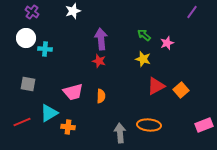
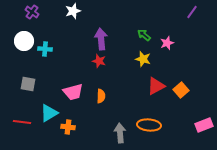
white circle: moved 2 px left, 3 px down
red line: rotated 30 degrees clockwise
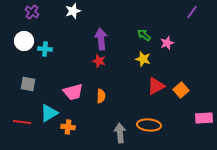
pink rectangle: moved 7 px up; rotated 18 degrees clockwise
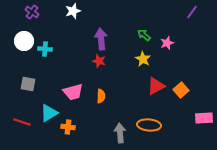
yellow star: rotated 14 degrees clockwise
red line: rotated 12 degrees clockwise
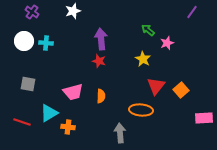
green arrow: moved 4 px right, 5 px up
cyan cross: moved 1 px right, 6 px up
red triangle: rotated 24 degrees counterclockwise
orange ellipse: moved 8 px left, 15 px up
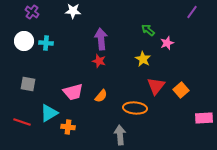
white star: rotated 21 degrees clockwise
orange semicircle: rotated 40 degrees clockwise
orange ellipse: moved 6 px left, 2 px up
gray arrow: moved 2 px down
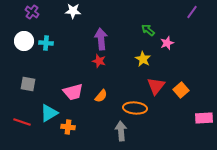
gray arrow: moved 1 px right, 4 px up
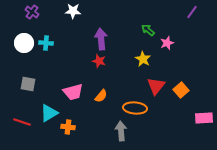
white circle: moved 2 px down
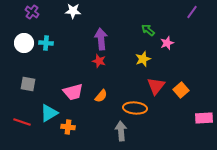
yellow star: rotated 21 degrees clockwise
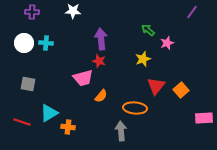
purple cross: rotated 32 degrees counterclockwise
pink trapezoid: moved 10 px right, 14 px up
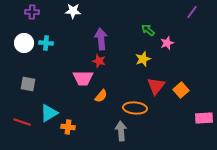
pink trapezoid: rotated 15 degrees clockwise
